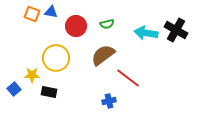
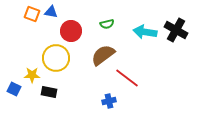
red circle: moved 5 px left, 5 px down
cyan arrow: moved 1 px left, 1 px up
red line: moved 1 px left
blue square: rotated 24 degrees counterclockwise
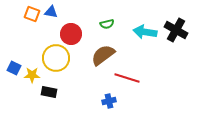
red circle: moved 3 px down
red line: rotated 20 degrees counterclockwise
blue square: moved 21 px up
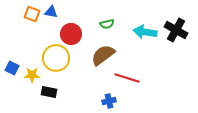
blue square: moved 2 px left
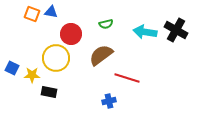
green semicircle: moved 1 px left
brown semicircle: moved 2 px left
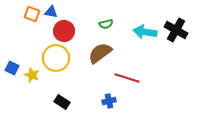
red circle: moved 7 px left, 3 px up
brown semicircle: moved 1 px left, 2 px up
yellow star: rotated 21 degrees clockwise
black rectangle: moved 13 px right, 10 px down; rotated 21 degrees clockwise
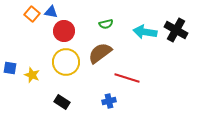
orange square: rotated 21 degrees clockwise
yellow circle: moved 10 px right, 4 px down
blue square: moved 2 px left; rotated 16 degrees counterclockwise
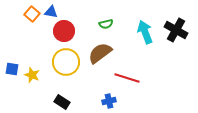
cyan arrow: rotated 60 degrees clockwise
blue square: moved 2 px right, 1 px down
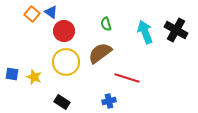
blue triangle: rotated 24 degrees clockwise
green semicircle: rotated 88 degrees clockwise
blue square: moved 5 px down
yellow star: moved 2 px right, 2 px down
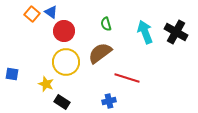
black cross: moved 2 px down
yellow star: moved 12 px right, 7 px down
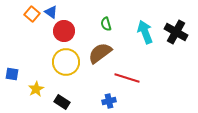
yellow star: moved 10 px left, 5 px down; rotated 21 degrees clockwise
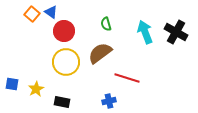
blue square: moved 10 px down
black rectangle: rotated 21 degrees counterclockwise
